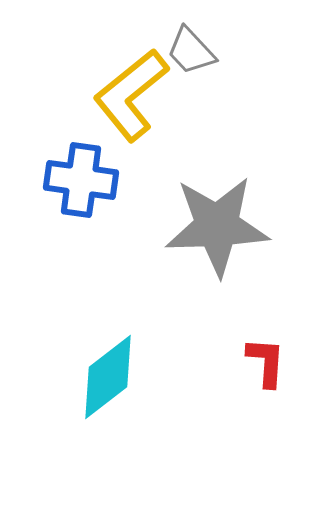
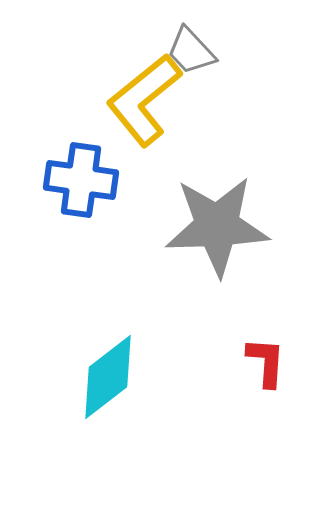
yellow L-shape: moved 13 px right, 5 px down
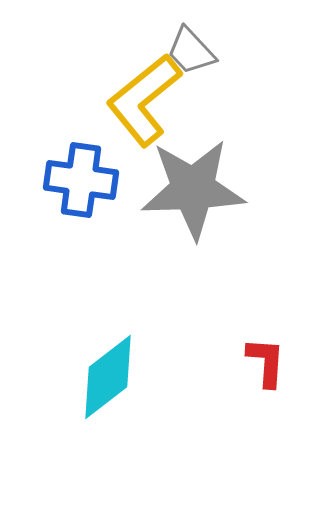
gray star: moved 24 px left, 37 px up
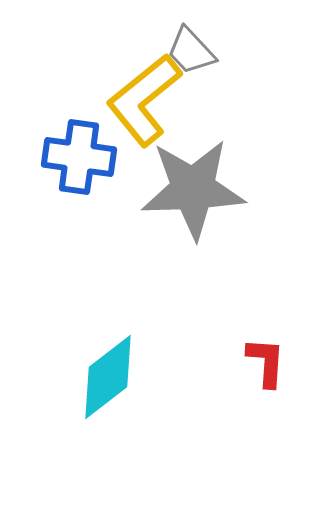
blue cross: moved 2 px left, 23 px up
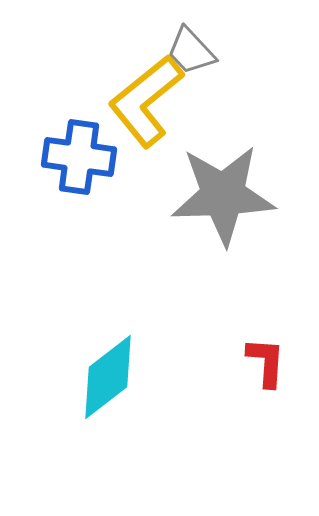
yellow L-shape: moved 2 px right, 1 px down
gray star: moved 30 px right, 6 px down
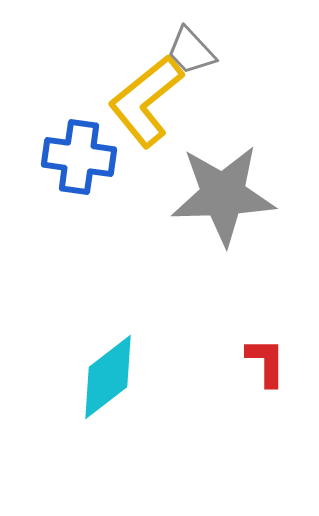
red L-shape: rotated 4 degrees counterclockwise
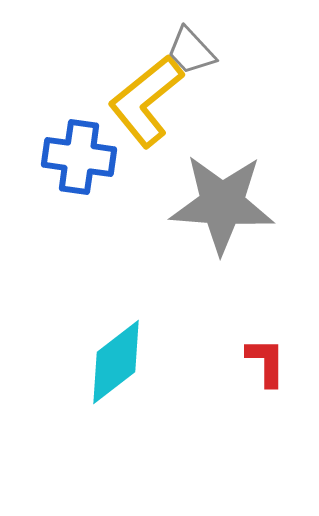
gray star: moved 1 px left, 9 px down; rotated 6 degrees clockwise
cyan diamond: moved 8 px right, 15 px up
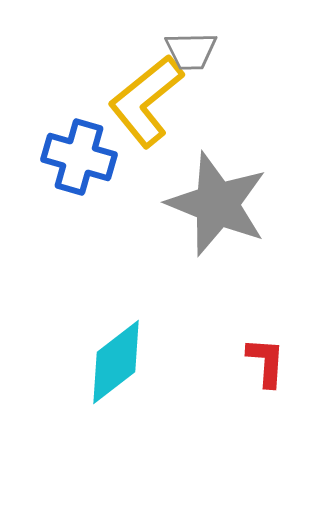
gray trapezoid: rotated 48 degrees counterclockwise
blue cross: rotated 8 degrees clockwise
gray star: moved 5 px left; rotated 18 degrees clockwise
red L-shape: rotated 4 degrees clockwise
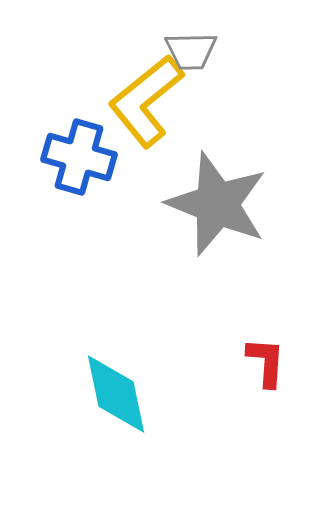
cyan diamond: moved 32 px down; rotated 64 degrees counterclockwise
